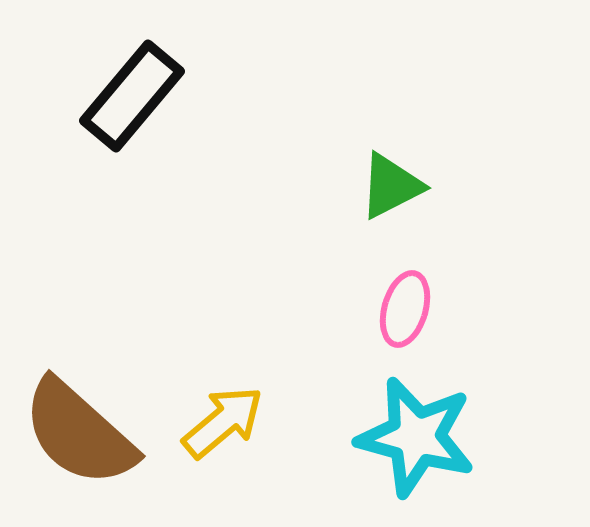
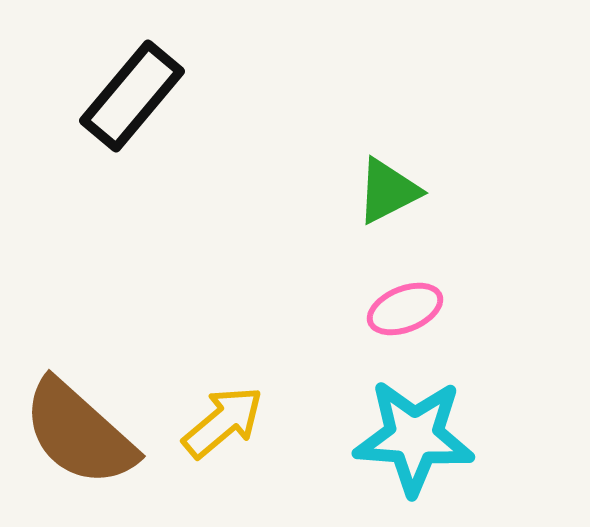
green triangle: moved 3 px left, 5 px down
pink ellipse: rotated 52 degrees clockwise
cyan star: moved 2 px left; rotated 11 degrees counterclockwise
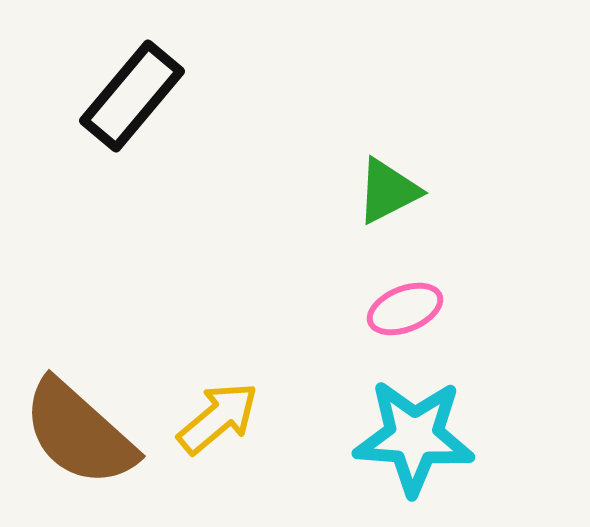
yellow arrow: moved 5 px left, 4 px up
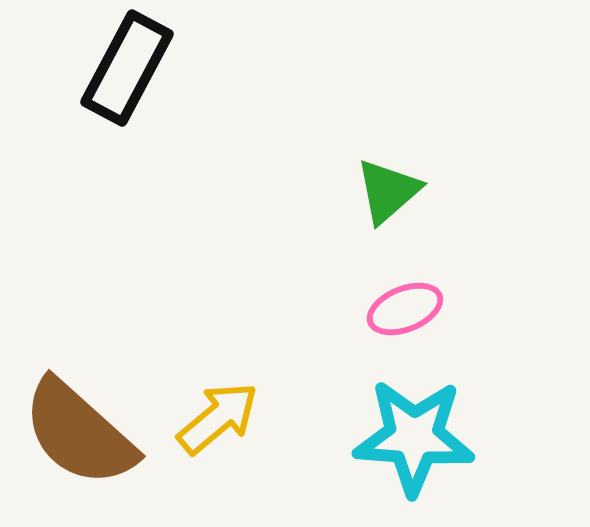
black rectangle: moved 5 px left, 28 px up; rotated 12 degrees counterclockwise
green triangle: rotated 14 degrees counterclockwise
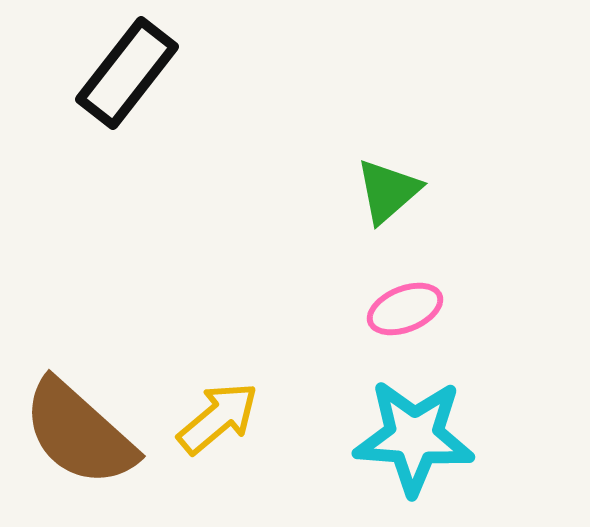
black rectangle: moved 5 px down; rotated 10 degrees clockwise
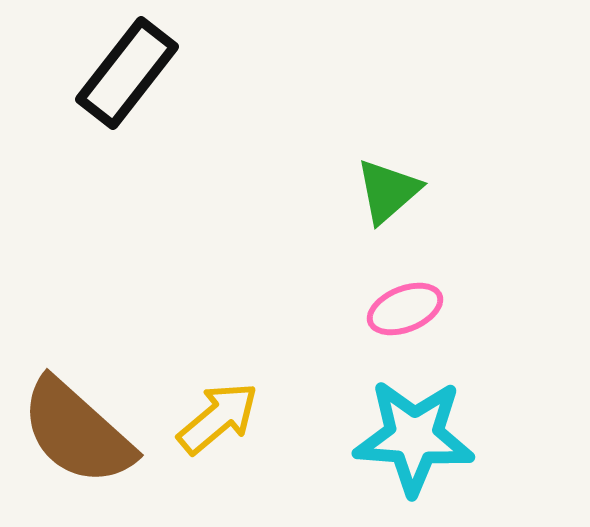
brown semicircle: moved 2 px left, 1 px up
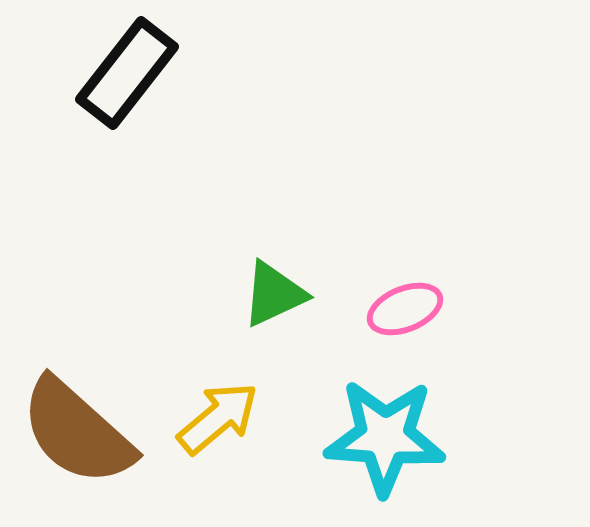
green triangle: moved 114 px left, 103 px down; rotated 16 degrees clockwise
cyan star: moved 29 px left
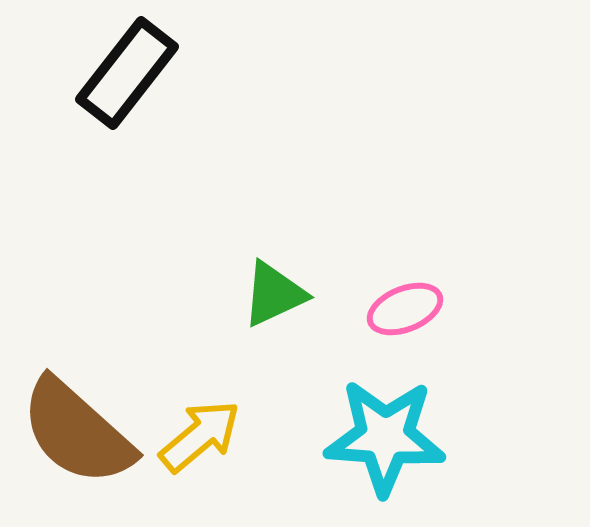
yellow arrow: moved 18 px left, 18 px down
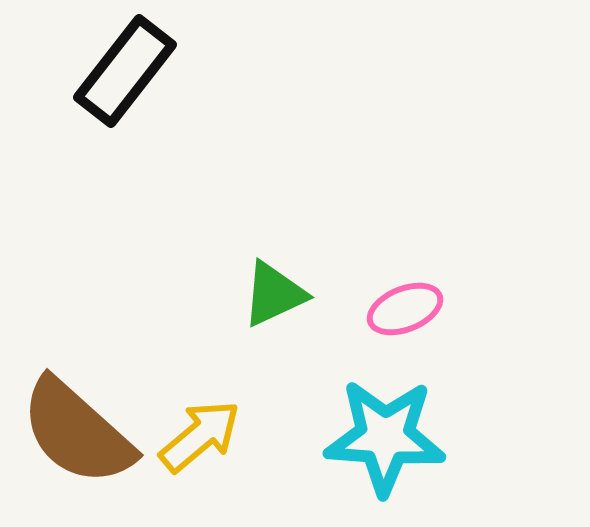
black rectangle: moved 2 px left, 2 px up
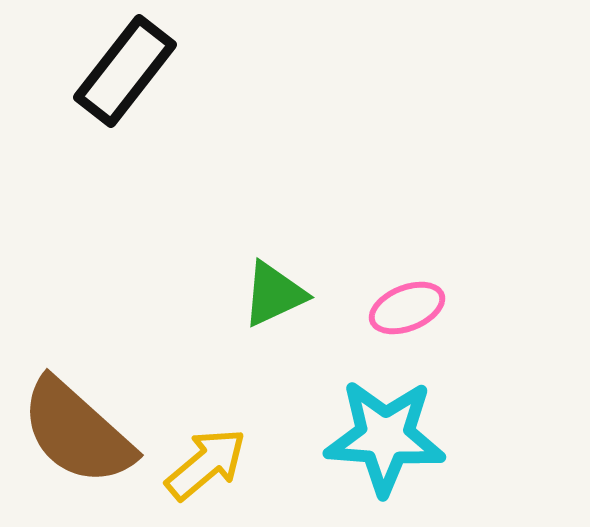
pink ellipse: moved 2 px right, 1 px up
yellow arrow: moved 6 px right, 28 px down
